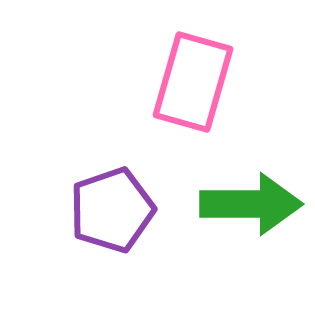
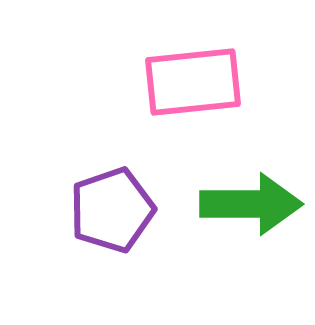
pink rectangle: rotated 68 degrees clockwise
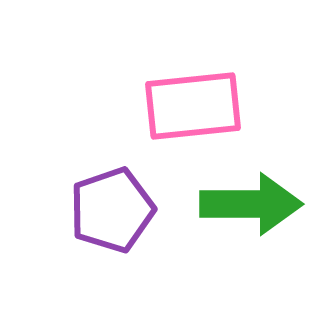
pink rectangle: moved 24 px down
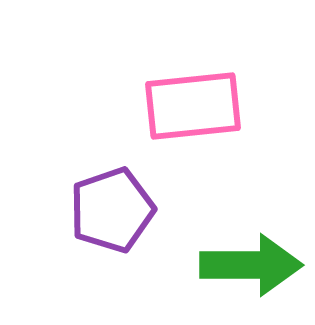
green arrow: moved 61 px down
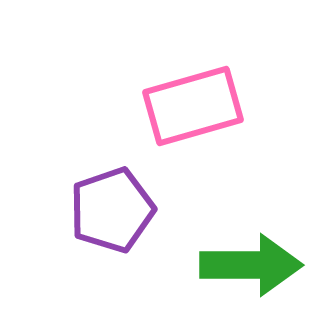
pink rectangle: rotated 10 degrees counterclockwise
